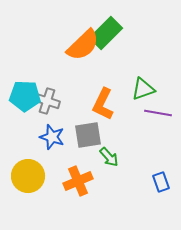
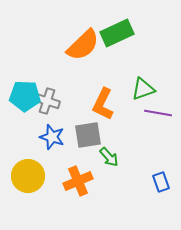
green rectangle: moved 11 px right; rotated 20 degrees clockwise
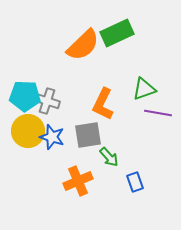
green triangle: moved 1 px right
yellow circle: moved 45 px up
blue rectangle: moved 26 px left
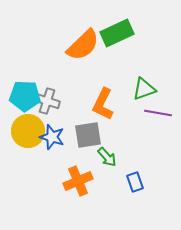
green arrow: moved 2 px left
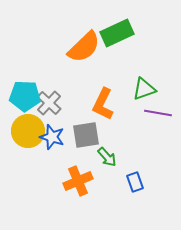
orange semicircle: moved 1 px right, 2 px down
gray cross: moved 2 px right, 2 px down; rotated 25 degrees clockwise
gray square: moved 2 px left
